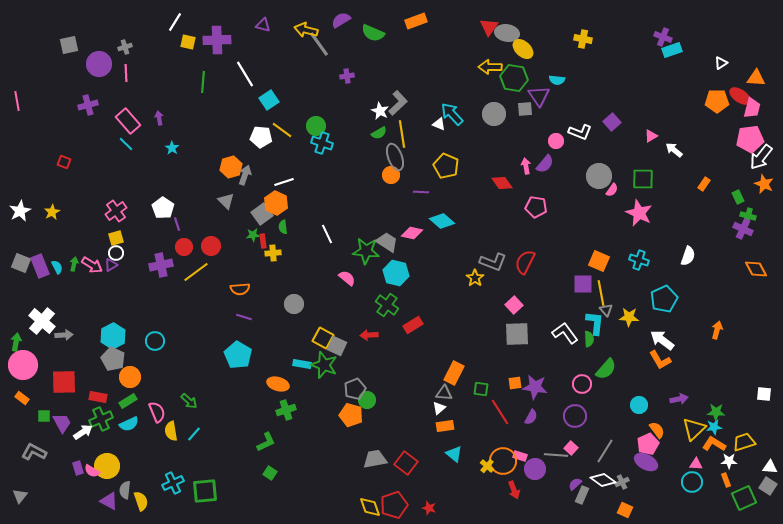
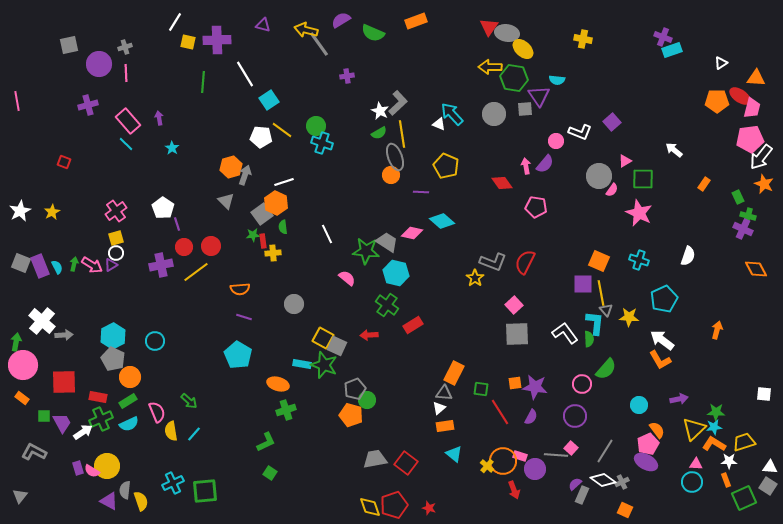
pink triangle at (651, 136): moved 26 px left, 25 px down
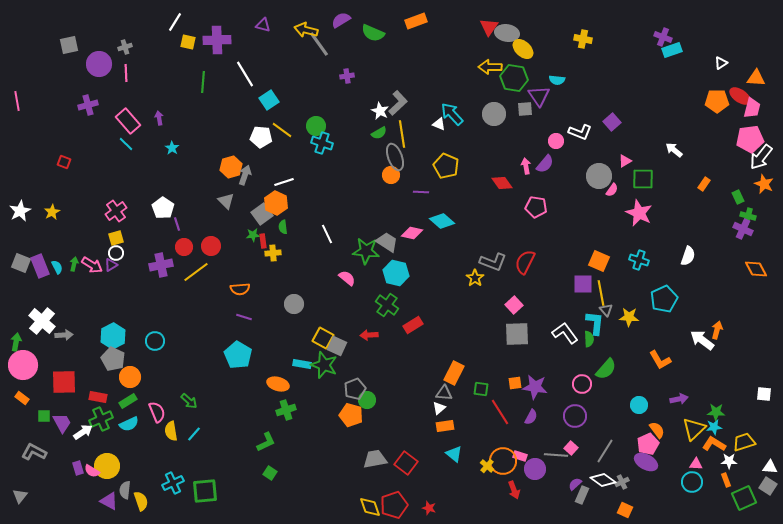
white arrow at (662, 340): moved 40 px right
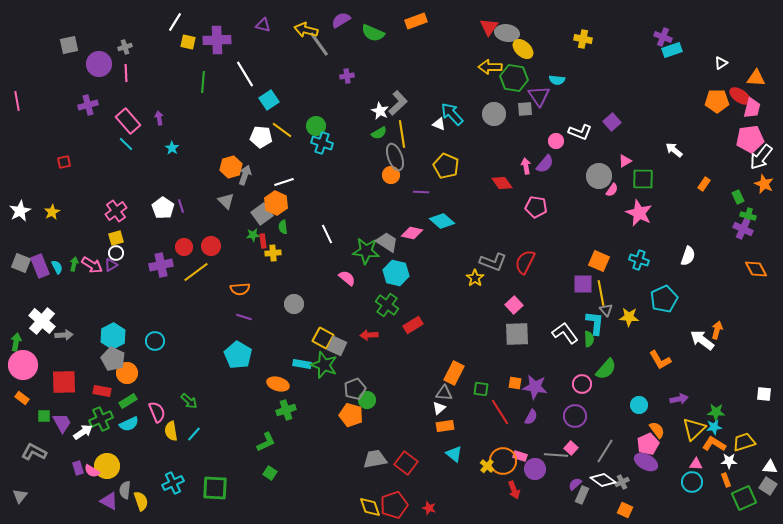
red square at (64, 162): rotated 32 degrees counterclockwise
purple line at (177, 224): moved 4 px right, 18 px up
orange circle at (130, 377): moved 3 px left, 4 px up
orange square at (515, 383): rotated 16 degrees clockwise
red rectangle at (98, 397): moved 4 px right, 6 px up
green square at (205, 491): moved 10 px right, 3 px up; rotated 8 degrees clockwise
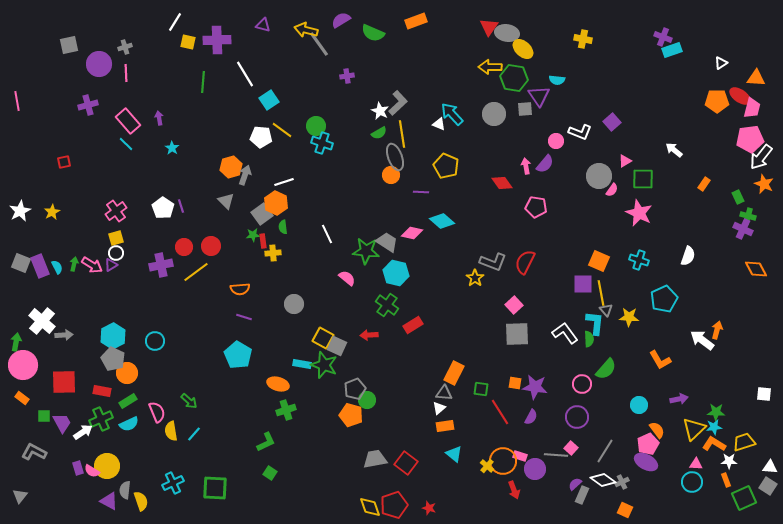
purple circle at (575, 416): moved 2 px right, 1 px down
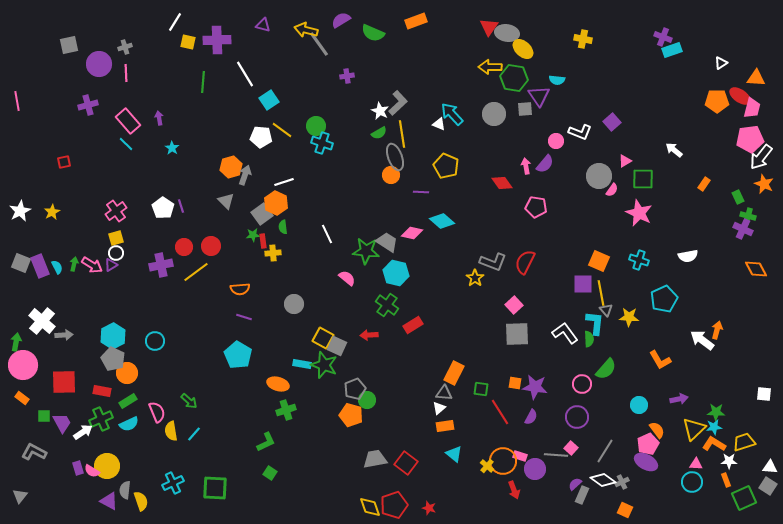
white semicircle at (688, 256): rotated 60 degrees clockwise
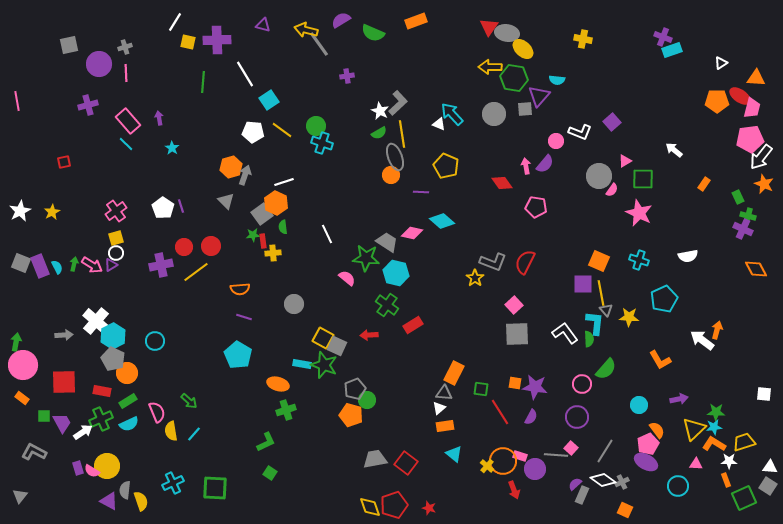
purple triangle at (539, 96): rotated 15 degrees clockwise
white pentagon at (261, 137): moved 8 px left, 5 px up
green star at (366, 251): moved 7 px down
white cross at (42, 321): moved 54 px right
cyan circle at (692, 482): moved 14 px left, 4 px down
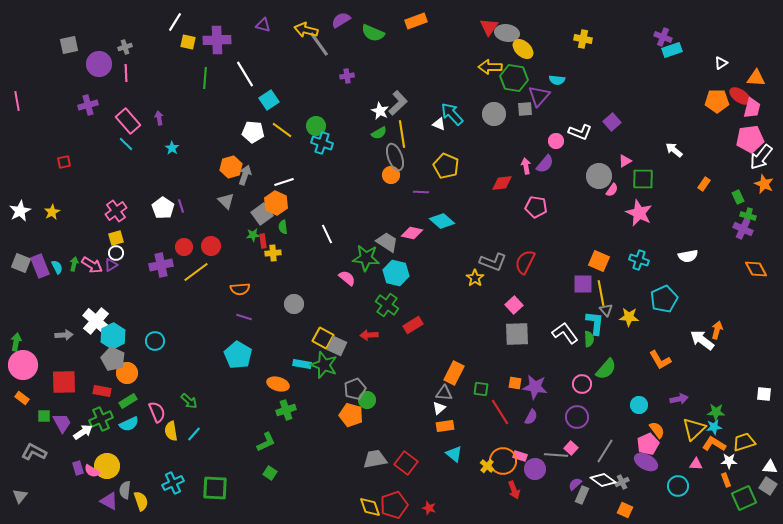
green line at (203, 82): moved 2 px right, 4 px up
red diamond at (502, 183): rotated 60 degrees counterclockwise
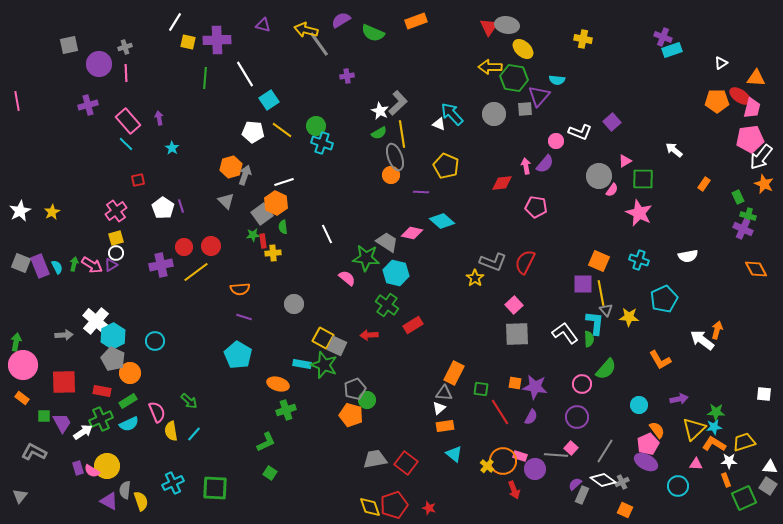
gray ellipse at (507, 33): moved 8 px up
red square at (64, 162): moved 74 px right, 18 px down
orange circle at (127, 373): moved 3 px right
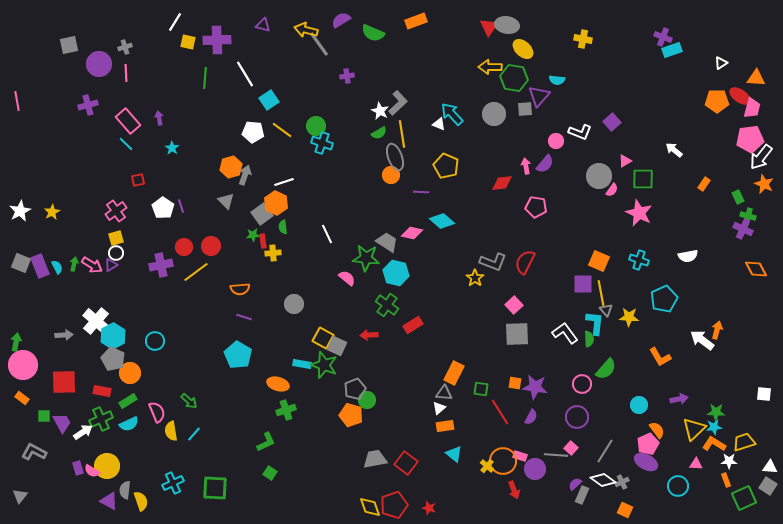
orange L-shape at (660, 360): moved 3 px up
